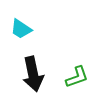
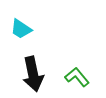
green L-shape: rotated 110 degrees counterclockwise
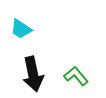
green L-shape: moved 1 px left, 1 px up
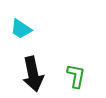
green L-shape: rotated 50 degrees clockwise
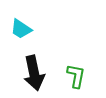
black arrow: moved 1 px right, 1 px up
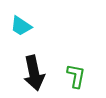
cyan trapezoid: moved 3 px up
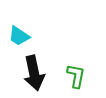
cyan trapezoid: moved 2 px left, 10 px down
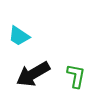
black arrow: moved 1 px left, 1 px down; rotated 72 degrees clockwise
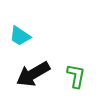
cyan trapezoid: moved 1 px right
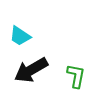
black arrow: moved 2 px left, 4 px up
